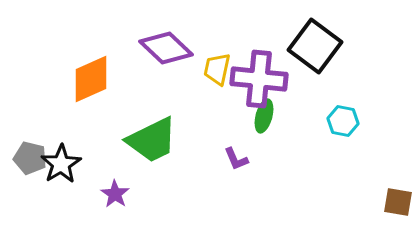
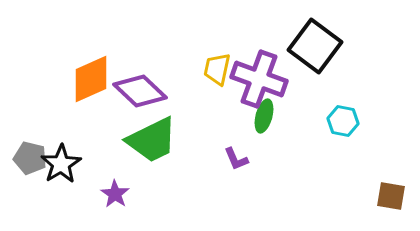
purple diamond: moved 26 px left, 43 px down
purple cross: rotated 14 degrees clockwise
brown square: moved 7 px left, 6 px up
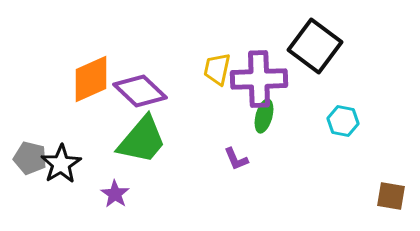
purple cross: rotated 22 degrees counterclockwise
green trapezoid: moved 10 px left; rotated 24 degrees counterclockwise
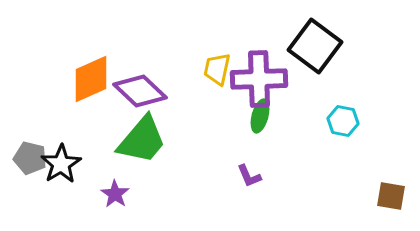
green ellipse: moved 4 px left
purple L-shape: moved 13 px right, 17 px down
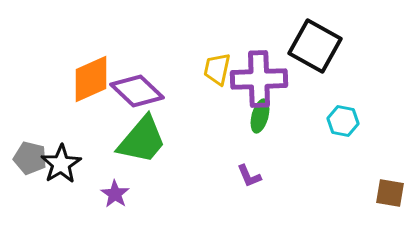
black square: rotated 8 degrees counterclockwise
purple diamond: moved 3 px left
brown square: moved 1 px left, 3 px up
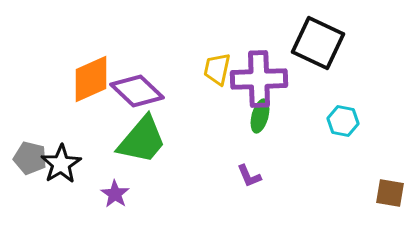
black square: moved 3 px right, 3 px up; rotated 4 degrees counterclockwise
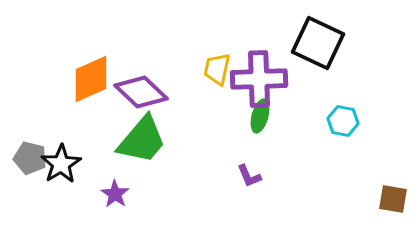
purple diamond: moved 4 px right, 1 px down
brown square: moved 3 px right, 6 px down
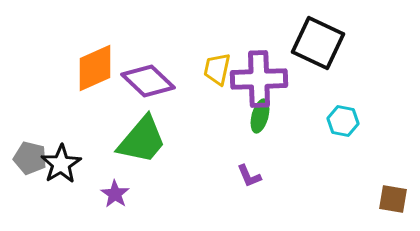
orange diamond: moved 4 px right, 11 px up
purple diamond: moved 7 px right, 11 px up
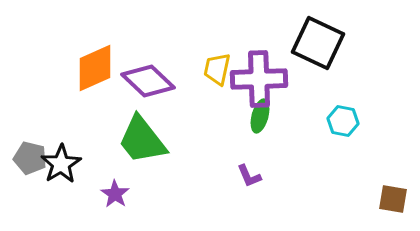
green trapezoid: rotated 102 degrees clockwise
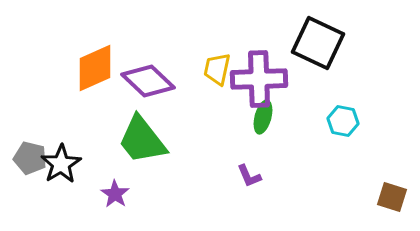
green ellipse: moved 3 px right, 1 px down
brown square: moved 1 px left, 2 px up; rotated 8 degrees clockwise
